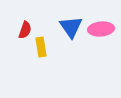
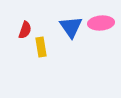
pink ellipse: moved 6 px up
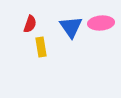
red semicircle: moved 5 px right, 6 px up
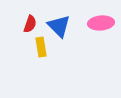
blue triangle: moved 12 px left, 1 px up; rotated 10 degrees counterclockwise
